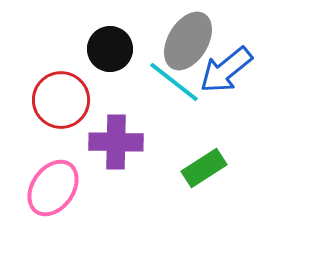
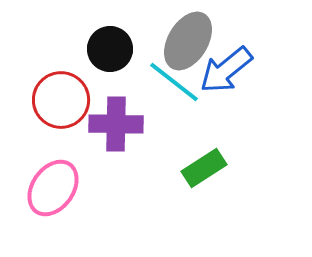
purple cross: moved 18 px up
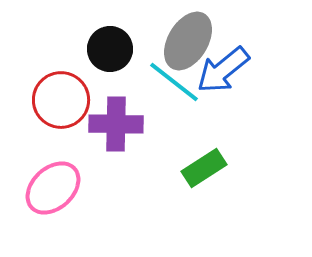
blue arrow: moved 3 px left
pink ellipse: rotated 12 degrees clockwise
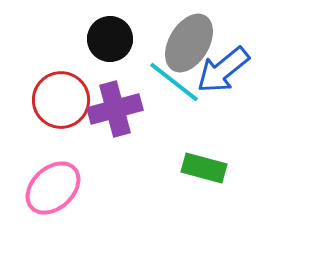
gray ellipse: moved 1 px right, 2 px down
black circle: moved 10 px up
purple cross: moved 1 px left, 15 px up; rotated 16 degrees counterclockwise
green rectangle: rotated 48 degrees clockwise
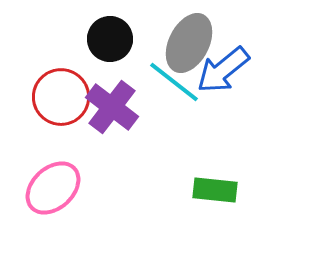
gray ellipse: rotated 4 degrees counterclockwise
red circle: moved 3 px up
purple cross: moved 3 px left, 2 px up; rotated 38 degrees counterclockwise
green rectangle: moved 11 px right, 22 px down; rotated 9 degrees counterclockwise
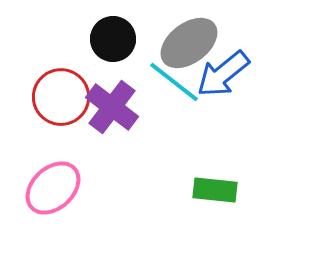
black circle: moved 3 px right
gray ellipse: rotated 26 degrees clockwise
blue arrow: moved 4 px down
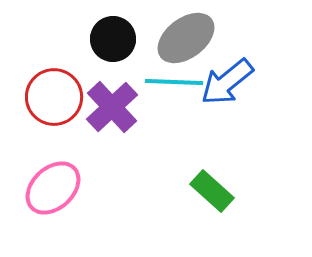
gray ellipse: moved 3 px left, 5 px up
blue arrow: moved 4 px right, 8 px down
cyan line: rotated 36 degrees counterclockwise
red circle: moved 7 px left
purple cross: rotated 10 degrees clockwise
green rectangle: moved 3 px left, 1 px down; rotated 36 degrees clockwise
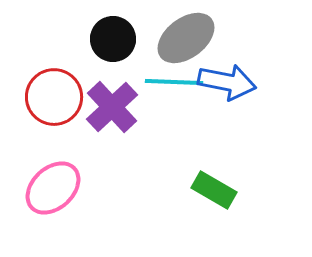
blue arrow: rotated 130 degrees counterclockwise
green rectangle: moved 2 px right, 1 px up; rotated 12 degrees counterclockwise
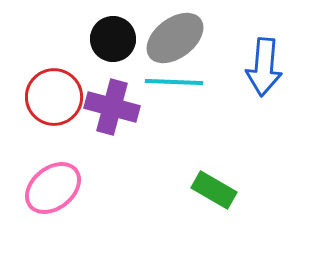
gray ellipse: moved 11 px left
blue arrow: moved 37 px right, 15 px up; rotated 84 degrees clockwise
purple cross: rotated 32 degrees counterclockwise
pink ellipse: rotated 4 degrees clockwise
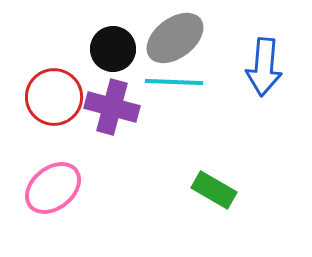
black circle: moved 10 px down
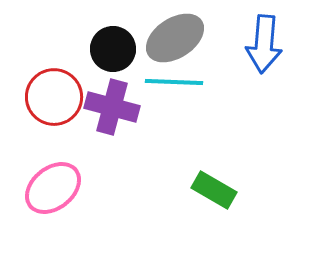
gray ellipse: rotated 4 degrees clockwise
blue arrow: moved 23 px up
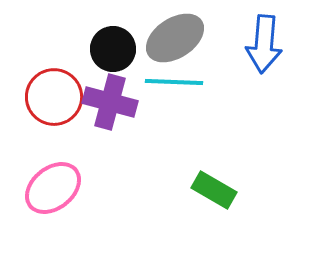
purple cross: moved 2 px left, 5 px up
